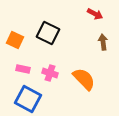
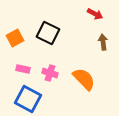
orange square: moved 2 px up; rotated 36 degrees clockwise
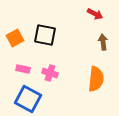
black square: moved 3 px left, 2 px down; rotated 15 degrees counterclockwise
orange semicircle: moved 12 px right; rotated 50 degrees clockwise
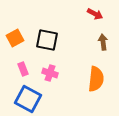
black square: moved 2 px right, 5 px down
pink rectangle: rotated 56 degrees clockwise
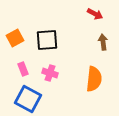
black square: rotated 15 degrees counterclockwise
orange semicircle: moved 2 px left
